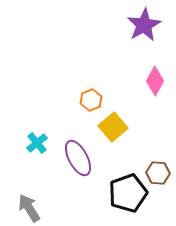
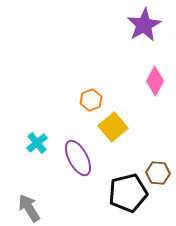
black pentagon: rotated 6 degrees clockwise
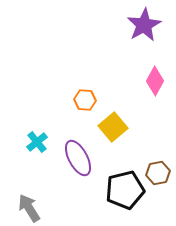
orange hexagon: moved 6 px left; rotated 25 degrees clockwise
cyan cross: moved 1 px up
brown hexagon: rotated 15 degrees counterclockwise
black pentagon: moved 3 px left, 3 px up
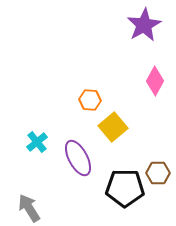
orange hexagon: moved 5 px right
brown hexagon: rotated 10 degrees clockwise
black pentagon: moved 2 px up; rotated 15 degrees clockwise
